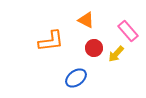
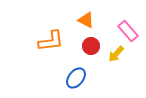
red circle: moved 3 px left, 2 px up
blue ellipse: rotated 15 degrees counterclockwise
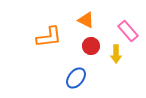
orange L-shape: moved 2 px left, 4 px up
yellow arrow: rotated 42 degrees counterclockwise
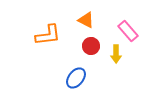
orange L-shape: moved 1 px left, 2 px up
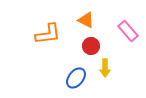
orange L-shape: moved 1 px up
yellow arrow: moved 11 px left, 14 px down
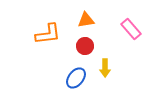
orange triangle: rotated 36 degrees counterclockwise
pink rectangle: moved 3 px right, 2 px up
red circle: moved 6 px left
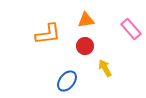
yellow arrow: rotated 150 degrees clockwise
blue ellipse: moved 9 px left, 3 px down
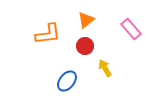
orange triangle: rotated 30 degrees counterclockwise
